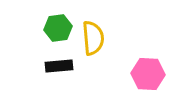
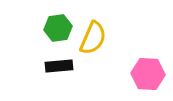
yellow semicircle: rotated 28 degrees clockwise
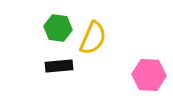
green hexagon: rotated 16 degrees clockwise
pink hexagon: moved 1 px right, 1 px down
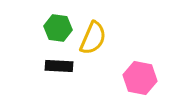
black rectangle: rotated 8 degrees clockwise
pink hexagon: moved 9 px left, 3 px down; rotated 8 degrees clockwise
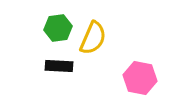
green hexagon: rotated 16 degrees counterclockwise
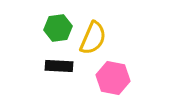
pink hexagon: moved 27 px left
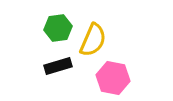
yellow semicircle: moved 2 px down
black rectangle: moved 1 px left; rotated 20 degrees counterclockwise
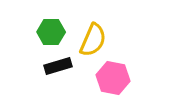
green hexagon: moved 7 px left, 4 px down; rotated 8 degrees clockwise
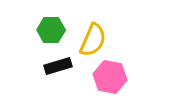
green hexagon: moved 2 px up
pink hexagon: moved 3 px left, 1 px up
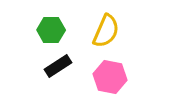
yellow semicircle: moved 13 px right, 9 px up
black rectangle: rotated 16 degrees counterclockwise
